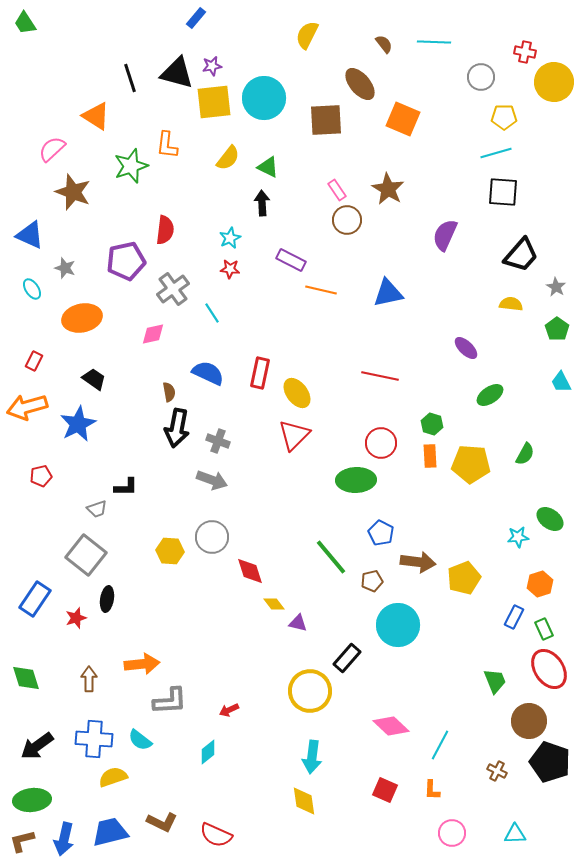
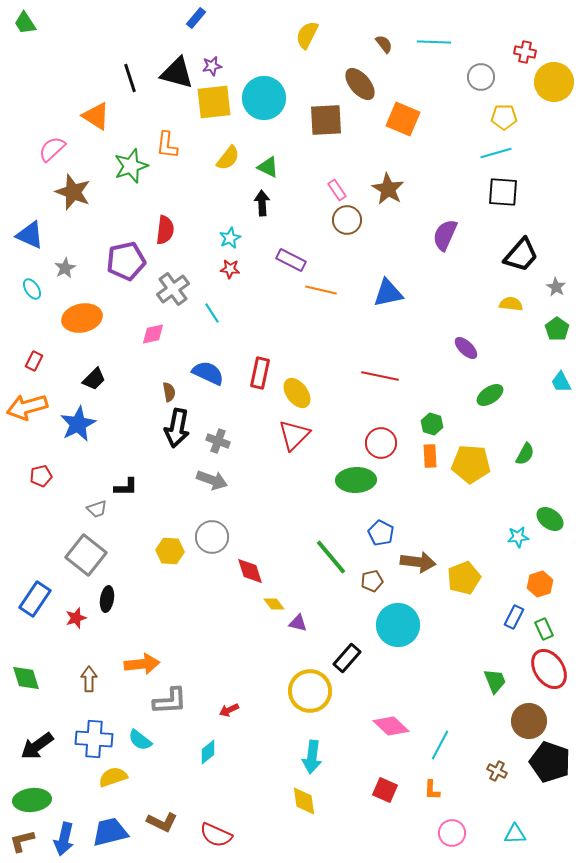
gray star at (65, 268): rotated 25 degrees clockwise
black trapezoid at (94, 379): rotated 100 degrees clockwise
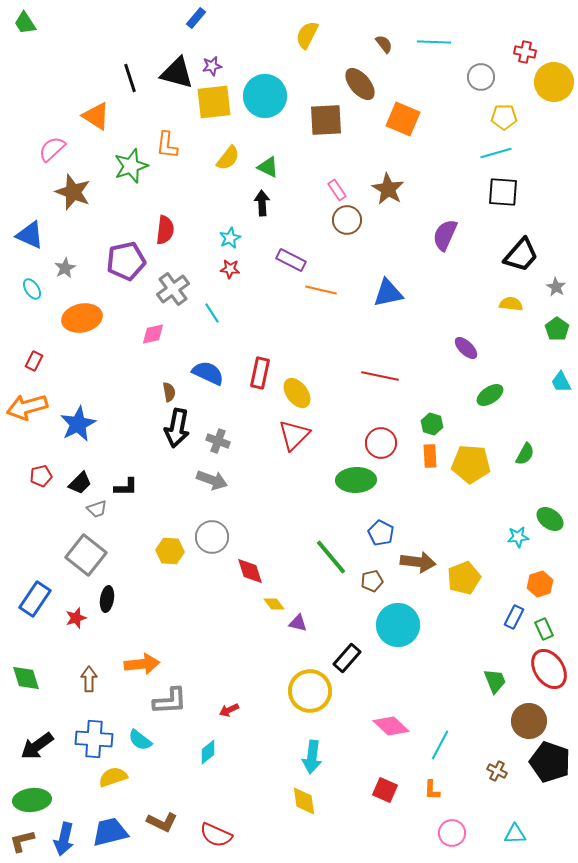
cyan circle at (264, 98): moved 1 px right, 2 px up
black trapezoid at (94, 379): moved 14 px left, 104 px down
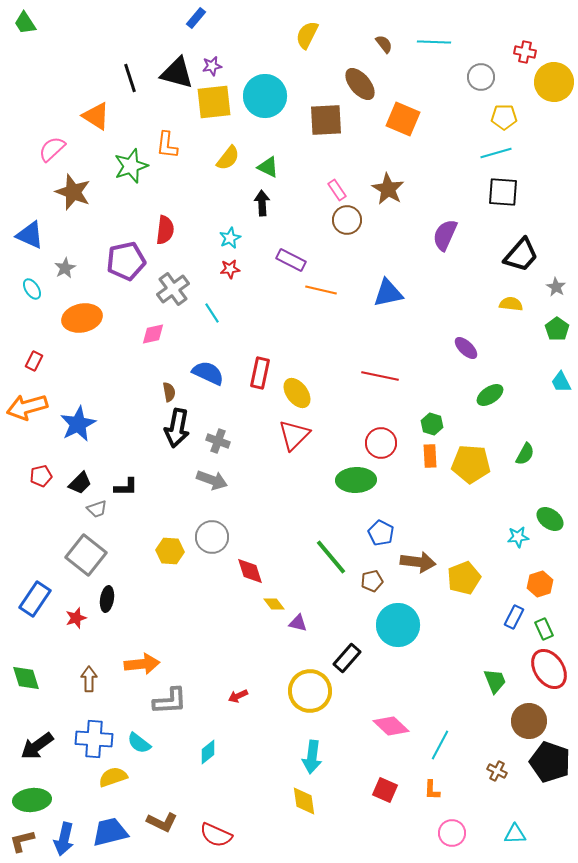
red star at (230, 269): rotated 12 degrees counterclockwise
red arrow at (229, 710): moved 9 px right, 14 px up
cyan semicircle at (140, 740): moved 1 px left, 3 px down
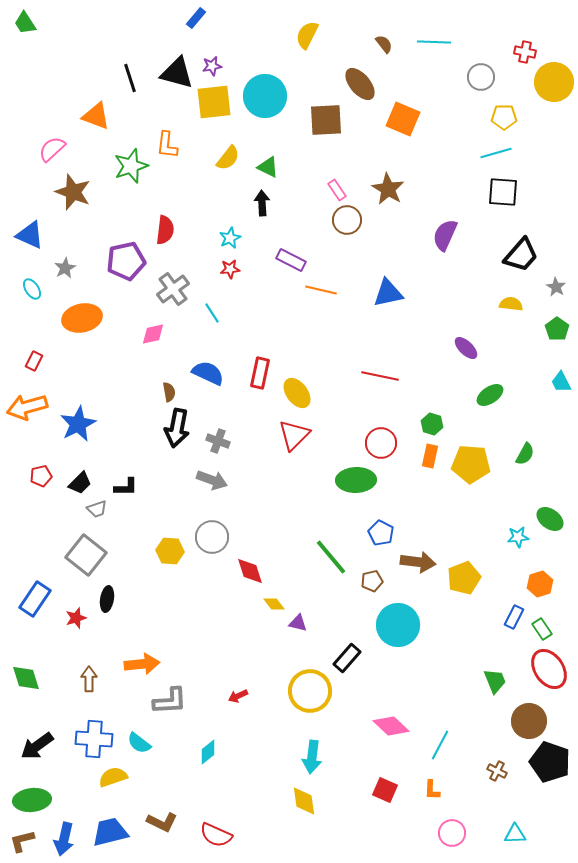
orange triangle at (96, 116): rotated 12 degrees counterclockwise
orange rectangle at (430, 456): rotated 15 degrees clockwise
green rectangle at (544, 629): moved 2 px left; rotated 10 degrees counterclockwise
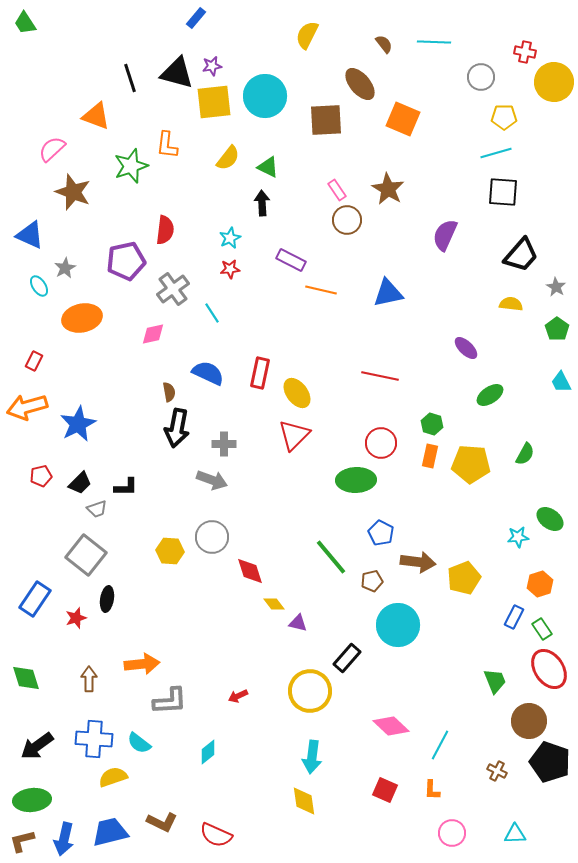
cyan ellipse at (32, 289): moved 7 px right, 3 px up
gray cross at (218, 441): moved 6 px right, 3 px down; rotated 20 degrees counterclockwise
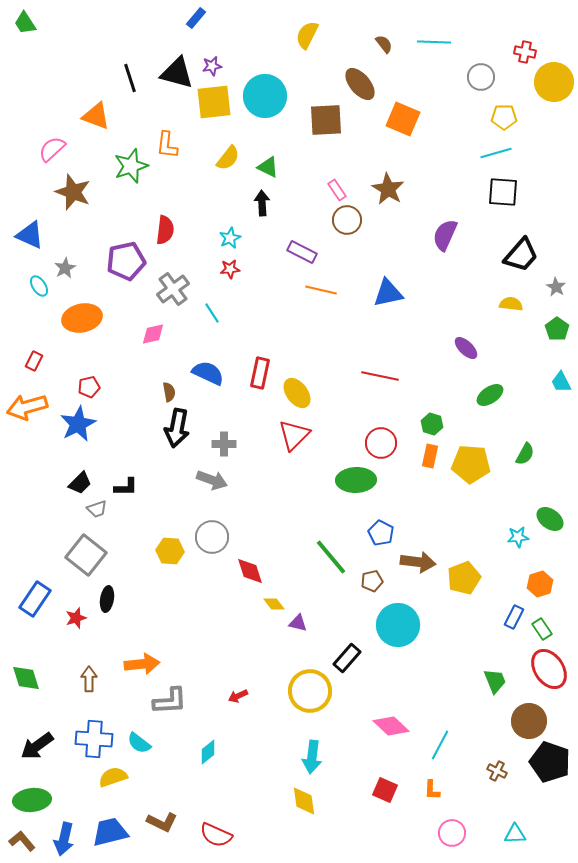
purple rectangle at (291, 260): moved 11 px right, 8 px up
red pentagon at (41, 476): moved 48 px right, 89 px up
brown L-shape at (22, 841): rotated 64 degrees clockwise
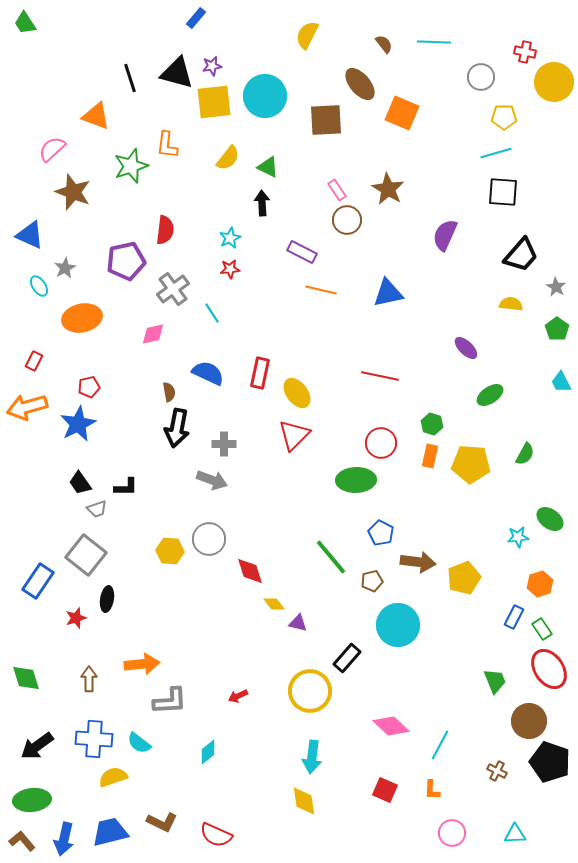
orange square at (403, 119): moved 1 px left, 6 px up
black trapezoid at (80, 483): rotated 100 degrees clockwise
gray circle at (212, 537): moved 3 px left, 2 px down
blue rectangle at (35, 599): moved 3 px right, 18 px up
